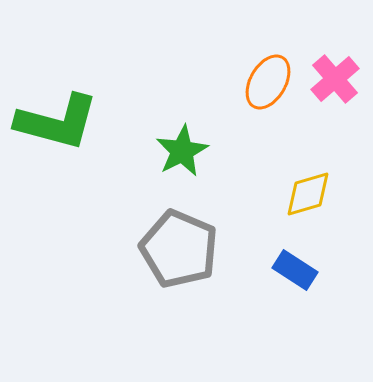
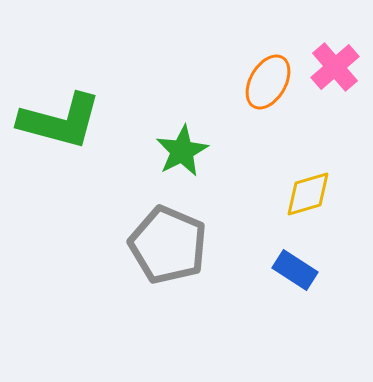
pink cross: moved 12 px up
green L-shape: moved 3 px right, 1 px up
gray pentagon: moved 11 px left, 4 px up
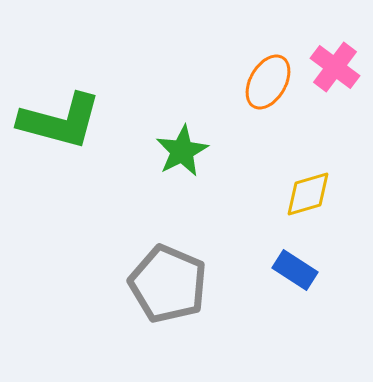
pink cross: rotated 12 degrees counterclockwise
gray pentagon: moved 39 px down
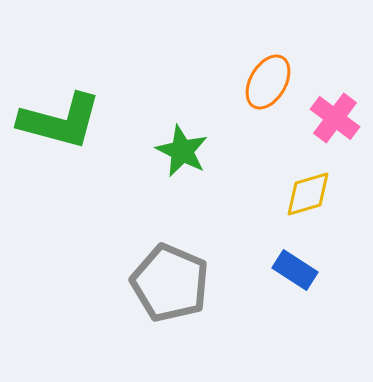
pink cross: moved 51 px down
green star: rotated 18 degrees counterclockwise
gray pentagon: moved 2 px right, 1 px up
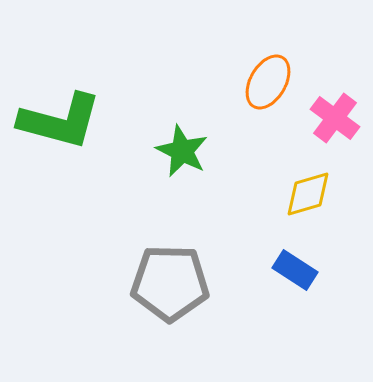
gray pentagon: rotated 22 degrees counterclockwise
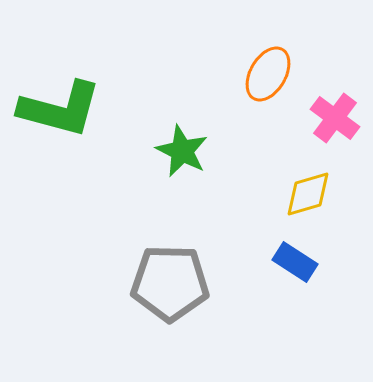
orange ellipse: moved 8 px up
green L-shape: moved 12 px up
blue rectangle: moved 8 px up
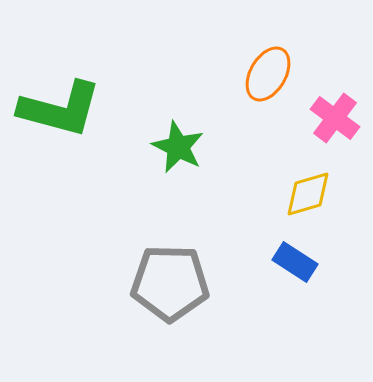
green star: moved 4 px left, 4 px up
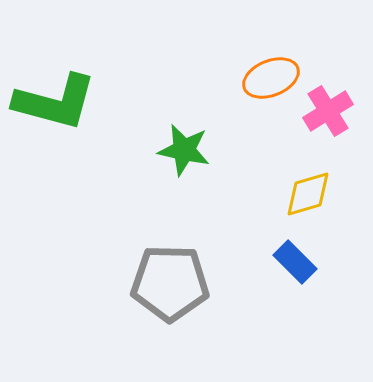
orange ellipse: moved 3 px right, 4 px down; rotated 38 degrees clockwise
green L-shape: moved 5 px left, 7 px up
pink cross: moved 7 px left, 7 px up; rotated 21 degrees clockwise
green star: moved 6 px right, 3 px down; rotated 14 degrees counterclockwise
blue rectangle: rotated 12 degrees clockwise
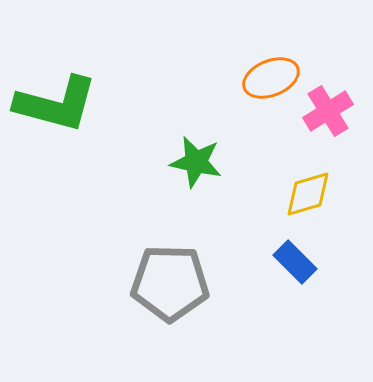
green L-shape: moved 1 px right, 2 px down
green star: moved 12 px right, 12 px down
